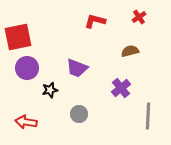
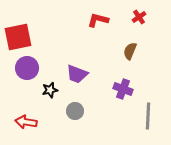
red L-shape: moved 3 px right, 1 px up
brown semicircle: rotated 54 degrees counterclockwise
purple trapezoid: moved 6 px down
purple cross: moved 2 px right, 1 px down; rotated 30 degrees counterclockwise
gray circle: moved 4 px left, 3 px up
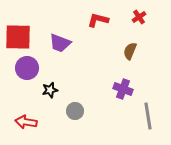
red square: rotated 12 degrees clockwise
purple trapezoid: moved 17 px left, 31 px up
gray line: rotated 12 degrees counterclockwise
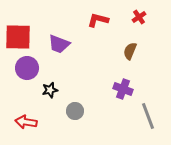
purple trapezoid: moved 1 px left, 1 px down
gray line: rotated 12 degrees counterclockwise
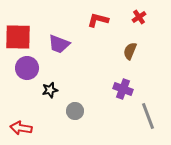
red arrow: moved 5 px left, 6 px down
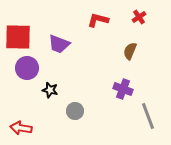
black star: rotated 28 degrees clockwise
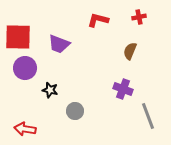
red cross: rotated 24 degrees clockwise
purple circle: moved 2 px left
red arrow: moved 4 px right, 1 px down
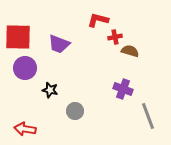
red cross: moved 24 px left, 20 px down
brown semicircle: rotated 84 degrees clockwise
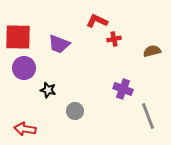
red L-shape: moved 1 px left, 1 px down; rotated 10 degrees clockwise
red cross: moved 1 px left, 2 px down
brown semicircle: moved 22 px right; rotated 30 degrees counterclockwise
purple circle: moved 1 px left
black star: moved 2 px left
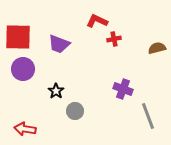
brown semicircle: moved 5 px right, 3 px up
purple circle: moved 1 px left, 1 px down
black star: moved 8 px right, 1 px down; rotated 21 degrees clockwise
